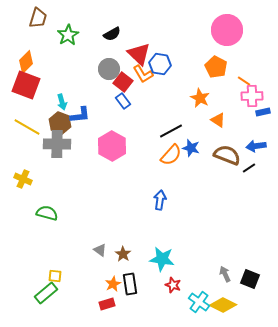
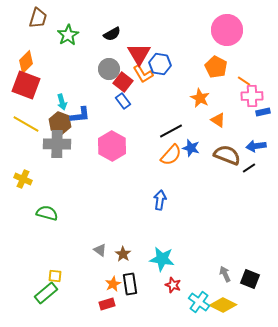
red triangle at (139, 54): rotated 15 degrees clockwise
yellow line at (27, 127): moved 1 px left, 3 px up
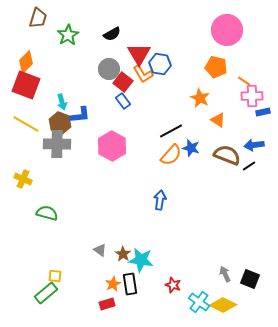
orange pentagon at (216, 67): rotated 15 degrees counterclockwise
blue arrow at (256, 146): moved 2 px left, 1 px up
black line at (249, 168): moved 2 px up
cyan star at (162, 259): moved 21 px left, 1 px down
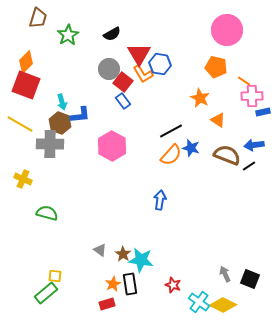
yellow line at (26, 124): moved 6 px left
gray cross at (57, 144): moved 7 px left
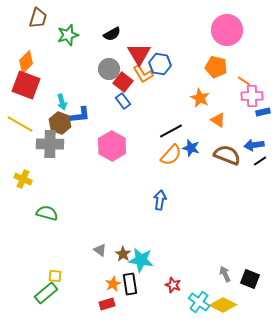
green star at (68, 35): rotated 15 degrees clockwise
black line at (249, 166): moved 11 px right, 5 px up
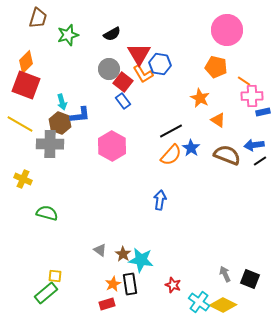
blue star at (191, 148): rotated 18 degrees clockwise
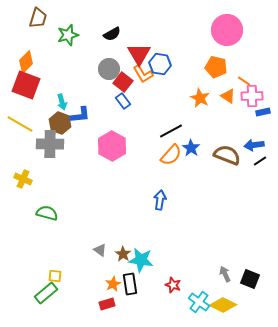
orange triangle at (218, 120): moved 10 px right, 24 px up
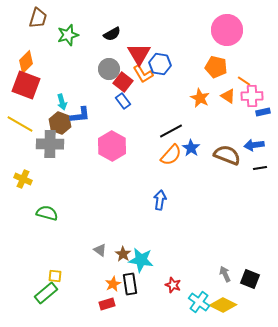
black line at (260, 161): moved 7 px down; rotated 24 degrees clockwise
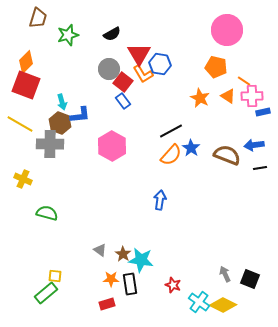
orange star at (113, 284): moved 2 px left, 5 px up; rotated 28 degrees clockwise
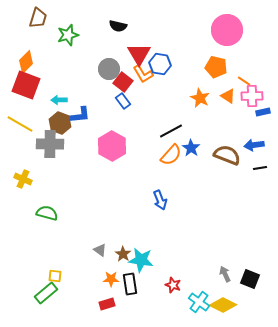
black semicircle at (112, 34): moved 6 px right, 8 px up; rotated 42 degrees clockwise
cyan arrow at (62, 102): moved 3 px left, 2 px up; rotated 105 degrees clockwise
blue arrow at (160, 200): rotated 150 degrees clockwise
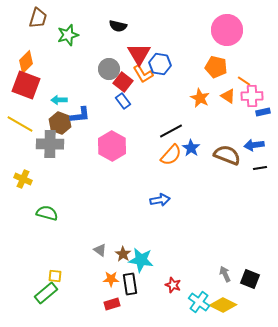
blue arrow at (160, 200): rotated 78 degrees counterclockwise
red rectangle at (107, 304): moved 5 px right
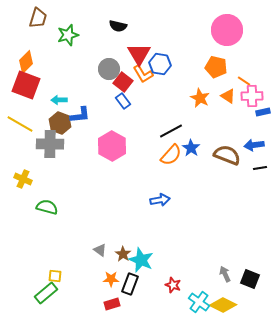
green semicircle at (47, 213): moved 6 px up
cyan star at (141, 260): rotated 15 degrees clockwise
black rectangle at (130, 284): rotated 30 degrees clockwise
